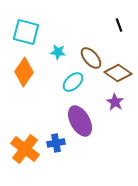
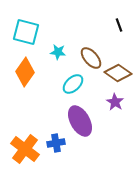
orange diamond: moved 1 px right
cyan ellipse: moved 2 px down
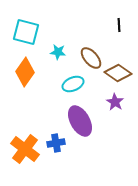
black line: rotated 16 degrees clockwise
cyan ellipse: rotated 20 degrees clockwise
